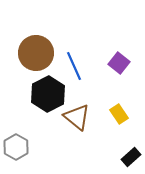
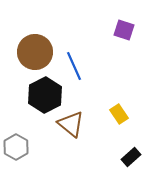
brown circle: moved 1 px left, 1 px up
purple square: moved 5 px right, 33 px up; rotated 20 degrees counterclockwise
black hexagon: moved 3 px left, 1 px down
brown triangle: moved 6 px left, 7 px down
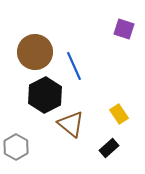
purple square: moved 1 px up
black rectangle: moved 22 px left, 9 px up
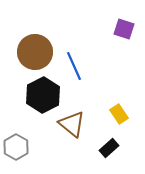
black hexagon: moved 2 px left
brown triangle: moved 1 px right
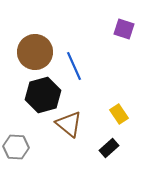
black hexagon: rotated 12 degrees clockwise
brown triangle: moved 3 px left
gray hexagon: rotated 25 degrees counterclockwise
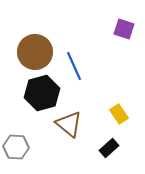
black hexagon: moved 1 px left, 2 px up
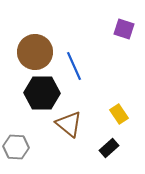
black hexagon: rotated 16 degrees clockwise
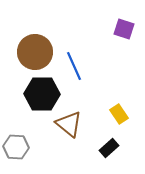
black hexagon: moved 1 px down
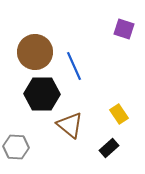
brown triangle: moved 1 px right, 1 px down
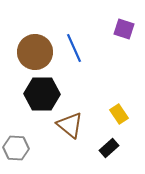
blue line: moved 18 px up
gray hexagon: moved 1 px down
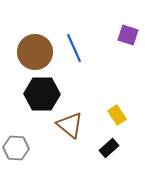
purple square: moved 4 px right, 6 px down
yellow rectangle: moved 2 px left, 1 px down
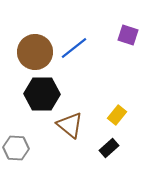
blue line: rotated 76 degrees clockwise
yellow rectangle: rotated 72 degrees clockwise
